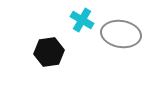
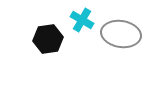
black hexagon: moved 1 px left, 13 px up
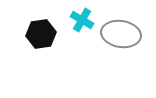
black hexagon: moved 7 px left, 5 px up
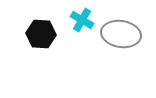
black hexagon: rotated 12 degrees clockwise
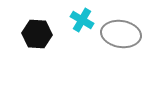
black hexagon: moved 4 px left
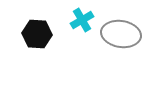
cyan cross: rotated 30 degrees clockwise
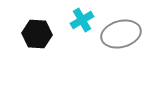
gray ellipse: rotated 24 degrees counterclockwise
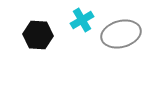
black hexagon: moved 1 px right, 1 px down
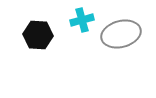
cyan cross: rotated 15 degrees clockwise
